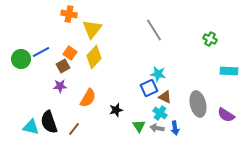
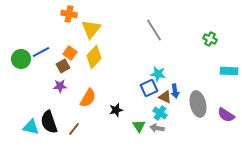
yellow triangle: moved 1 px left
blue arrow: moved 37 px up
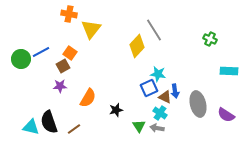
yellow diamond: moved 43 px right, 11 px up
brown line: rotated 16 degrees clockwise
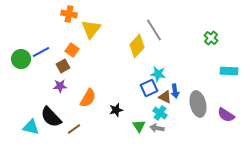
green cross: moved 1 px right, 1 px up; rotated 16 degrees clockwise
orange square: moved 2 px right, 3 px up
black semicircle: moved 2 px right, 5 px up; rotated 25 degrees counterclockwise
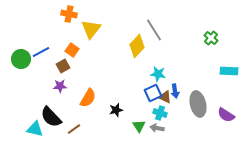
blue square: moved 4 px right, 5 px down
cyan cross: rotated 16 degrees counterclockwise
cyan triangle: moved 4 px right, 2 px down
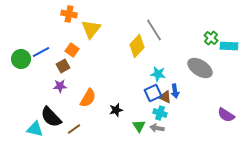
cyan rectangle: moved 25 px up
gray ellipse: moved 2 px right, 36 px up; rotated 45 degrees counterclockwise
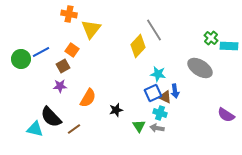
yellow diamond: moved 1 px right
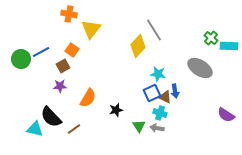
blue square: moved 1 px left
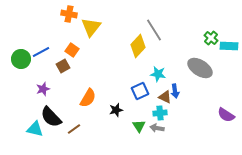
yellow triangle: moved 2 px up
purple star: moved 17 px left, 3 px down; rotated 16 degrees counterclockwise
blue square: moved 12 px left, 2 px up
cyan cross: rotated 24 degrees counterclockwise
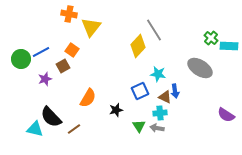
purple star: moved 2 px right, 10 px up
